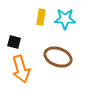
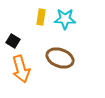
black square: moved 1 px left, 1 px up; rotated 16 degrees clockwise
brown ellipse: moved 2 px right, 1 px down
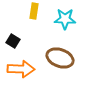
yellow rectangle: moved 7 px left, 6 px up
orange arrow: rotated 72 degrees counterclockwise
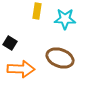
yellow rectangle: moved 3 px right
black square: moved 3 px left, 2 px down
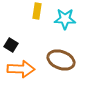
black square: moved 1 px right, 2 px down
brown ellipse: moved 1 px right, 2 px down
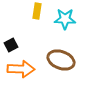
black square: rotated 32 degrees clockwise
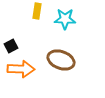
black square: moved 1 px down
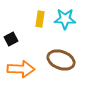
yellow rectangle: moved 3 px right, 8 px down
black square: moved 7 px up
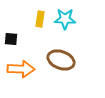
black square: rotated 32 degrees clockwise
